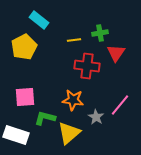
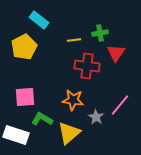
green L-shape: moved 3 px left, 1 px down; rotated 15 degrees clockwise
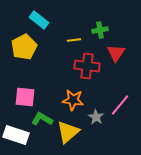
green cross: moved 3 px up
pink square: rotated 10 degrees clockwise
yellow triangle: moved 1 px left, 1 px up
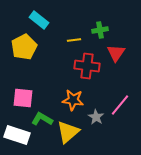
pink square: moved 2 px left, 1 px down
white rectangle: moved 1 px right
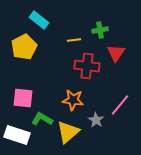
gray star: moved 3 px down
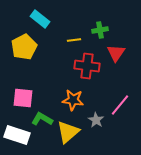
cyan rectangle: moved 1 px right, 1 px up
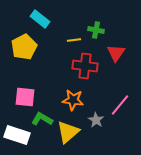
green cross: moved 4 px left; rotated 21 degrees clockwise
red cross: moved 2 px left
pink square: moved 2 px right, 1 px up
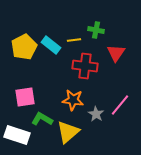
cyan rectangle: moved 11 px right, 26 px down
pink square: rotated 15 degrees counterclockwise
gray star: moved 6 px up
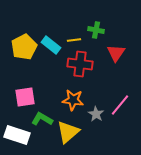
red cross: moved 5 px left, 2 px up
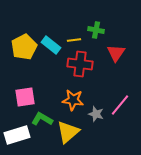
gray star: rotated 14 degrees counterclockwise
white rectangle: rotated 35 degrees counterclockwise
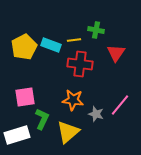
cyan rectangle: rotated 18 degrees counterclockwise
green L-shape: rotated 85 degrees clockwise
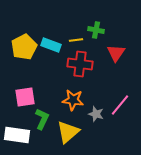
yellow line: moved 2 px right
white rectangle: rotated 25 degrees clockwise
